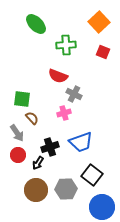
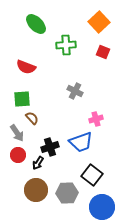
red semicircle: moved 32 px left, 9 px up
gray cross: moved 1 px right, 3 px up
green square: rotated 12 degrees counterclockwise
pink cross: moved 32 px right, 6 px down
gray hexagon: moved 1 px right, 4 px down
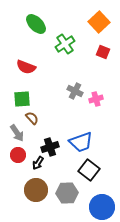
green cross: moved 1 px left, 1 px up; rotated 30 degrees counterclockwise
pink cross: moved 20 px up
black square: moved 3 px left, 5 px up
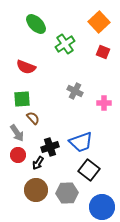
pink cross: moved 8 px right, 4 px down; rotated 16 degrees clockwise
brown semicircle: moved 1 px right
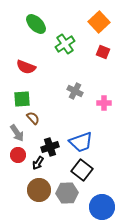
black square: moved 7 px left
brown circle: moved 3 px right
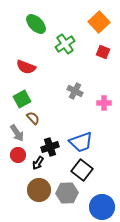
green square: rotated 24 degrees counterclockwise
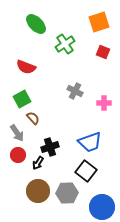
orange square: rotated 25 degrees clockwise
blue trapezoid: moved 9 px right
black square: moved 4 px right, 1 px down
brown circle: moved 1 px left, 1 px down
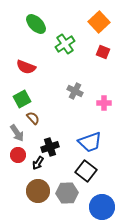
orange square: rotated 25 degrees counterclockwise
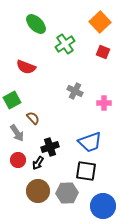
orange square: moved 1 px right
green square: moved 10 px left, 1 px down
red circle: moved 5 px down
black square: rotated 30 degrees counterclockwise
blue circle: moved 1 px right, 1 px up
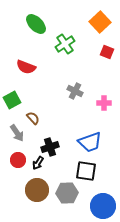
red square: moved 4 px right
brown circle: moved 1 px left, 1 px up
